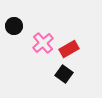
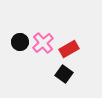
black circle: moved 6 px right, 16 px down
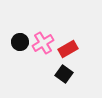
pink cross: rotated 10 degrees clockwise
red rectangle: moved 1 px left
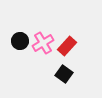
black circle: moved 1 px up
red rectangle: moved 1 px left, 3 px up; rotated 18 degrees counterclockwise
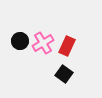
red rectangle: rotated 18 degrees counterclockwise
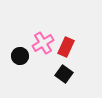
black circle: moved 15 px down
red rectangle: moved 1 px left, 1 px down
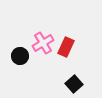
black square: moved 10 px right, 10 px down; rotated 12 degrees clockwise
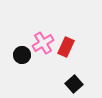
black circle: moved 2 px right, 1 px up
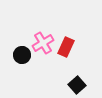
black square: moved 3 px right, 1 px down
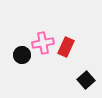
pink cross: rotated 20 degrees clockwise
black square: moved 9 px right, 5 px up
